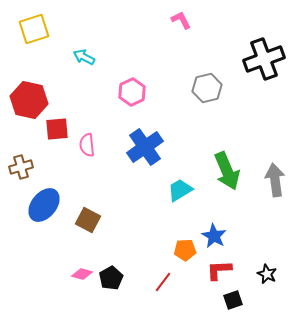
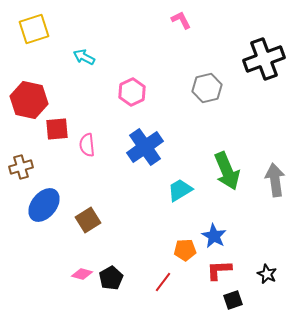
brown square: rotated 30 degrees clockwise
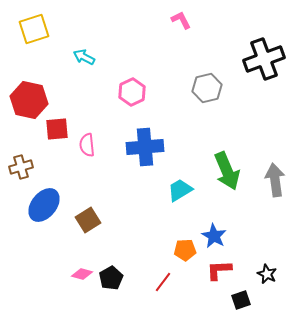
blue cross: rotated 30 degrees clockwise
black square: moved 8 px right
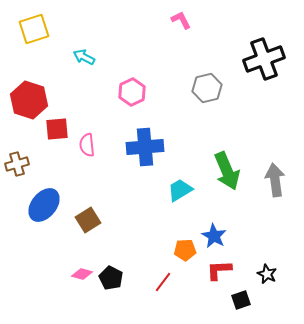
red hexagon: rotated 6 degrees clockwise
brown cross: moved 4 px left, 3 px up
black pentagon: rotated 15 degrees counterclockwise
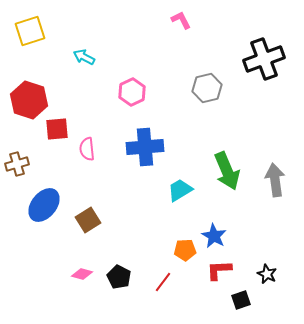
yellow square: moved 4 px left, 2 px down
pink semicircle: moved 4 px down
black pentagon: moved 8 px right, 1 px up
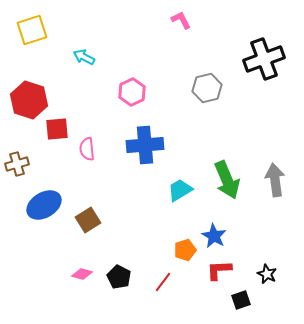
yellow square: moved 2 px right, 1 px up
blue cross: moved 2 px up
green arrow: moved 9 px down
blue ellipse: rotated 20 degrees clockwise
orange pentagon: rotated 15 degrees counterclockwise
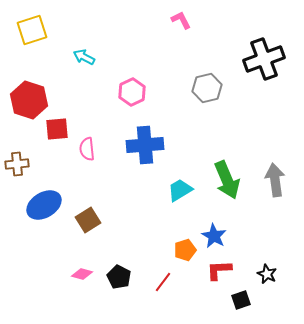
brown cross: rotated 10 degrees clockwise
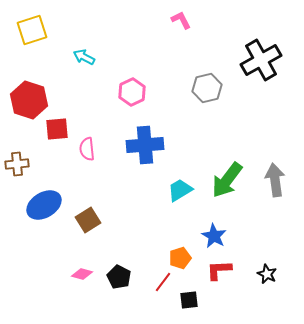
black cross: moved 3 px left, 1 px down; rotated 9 degrees counterclockwise
green arrow: rotated 60 degrees clockwise
orange pentagon: moved 5 px left, 8 px down
black square: moved 52 px left; rotated 12 degrees clockwise
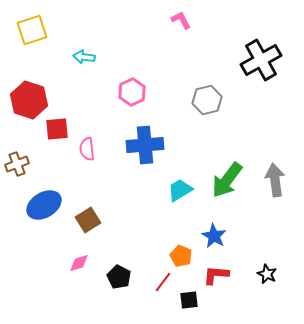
cyan arrow: rotated 20 degrees counterclockwise
gray hexagon: moved 12 px down
brown cross: rotated 15 degrees counterclockwise
orange pentagon: moved 1 px right, 2 px up; rotated 30 degrees counterclockwise
red L-shape: moved 3 px left, 5 px down; rotated 8 degrees clockwise
pink diamond: moved 3 px left, 11 px up; rotated 30 degrees counterclockwise
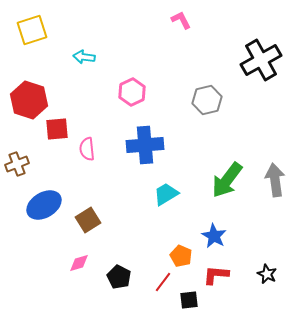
cyan trapezoid: moved 14 px left, 4 px down
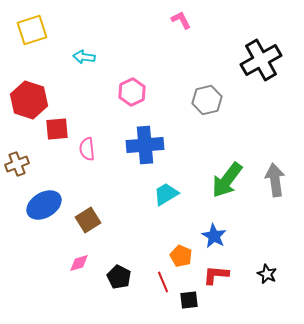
red line: rotated 60 degrees counterclockwise
